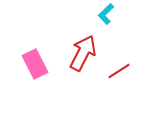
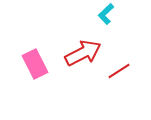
red arrow: rotated 36 degrees clockwise
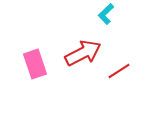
pink rectangle: rotated 8 degrees clockwise
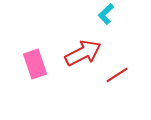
red line: moved 2 px left, 4 px down
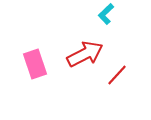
red arrow: moved 2 px right, 1 px down
red line: rotated 15 degrees counterclockwise
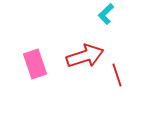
red arrow: moved 2 px down; rotated 9 degrees clockwise
red line: rotated 60 degrees counterclockwise
